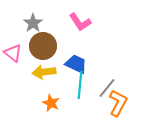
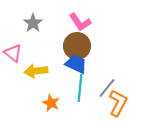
brown circle: moved 34 px right
yellow arrow: moved 8 px left, 1 px up
cyan line: moved 3 px down
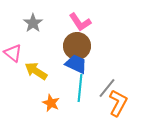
yellow arrow: rotated 40 degrees clockwise
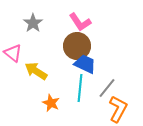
blue trapezoid: moved 9 px right
orange L-shape: moved 6 px down
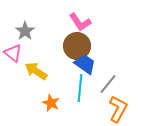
gray star: moved 8 px left, 8 px down
blue trapezoid: rotated 10 degrees clockwise
gray line: moved 1 px right, 4 px up
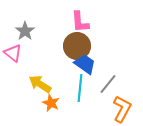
pink L-shape: rotated 30 degrees clockwise
yellow arrow: moved 4 px right, 13 px down
orange L-shape: moved 4 px right
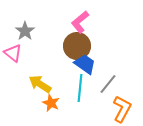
pink L-shape: rotated 55 degrees clockwise
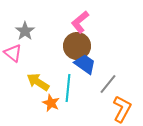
yellow arrow: moved 2 px left, 2 px up
cyan line: moved 12 px left
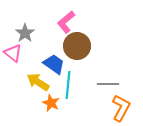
pink L-shape: moved 14 px left
gray star: moved 2 px down
blue trapezoid: moved 31 px left
gray line: rotated 50 degrees clockwise
cyan line: moved 3 px up
orange L-shape: moved 1 px left, 1 px up
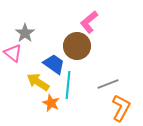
pink L-shape: moved 23 px right
gray line: rotated 20 degrees counterclockwise
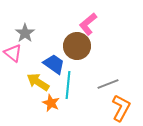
pink L-shape: moved 1 px left, 2 px down
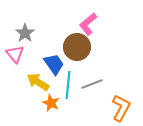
brown circle: moved 1 px down
pink triangle: moved 2 px right, 1 px down; rotated 12 degrees clockwise
blue trapezoid: rotated 20 degrees clockwise
gray line: moved 16 px left
